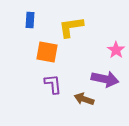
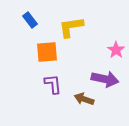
blue rectangle: rotated 42 degrees counterclockwise
orange square: rotated 15 degrees counterclockwise
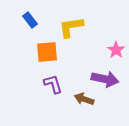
purple L-shape: rotated 10 degrees counterclockwise
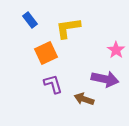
yellow L-shape: moved 3 px left, 1 px down
orange square: moved 1 px left, 1 px down; rotated 20 degrees counterclockwise
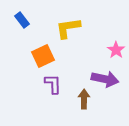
blue rectangle: moved 8 px left
orange square: moved 3 px left, 3 px down
purple L-shape: rotated 15 degrees clockwise
brown arrow: rotated 72 degrees clockwise
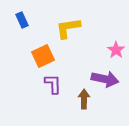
blue rectangle: rotated 14 degrees clockwise
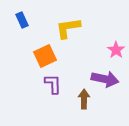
orange square: moved 2 px right
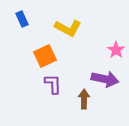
blue rectangle: moved 1 px up
yellow L-shape: rotated 144 degrees counterclockwise
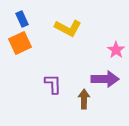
orange square: moved 25 px left, 13 px up
purple arrow: rotated 12 degrees counterclockwise
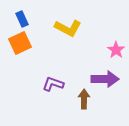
purple L-shape: rotated 70 degrees counterclockwise
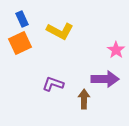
yellow L-shape: moved 8 px left, 3 px down
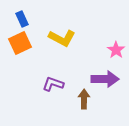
yellow L-shape: moved 2 px right, 7 px down
